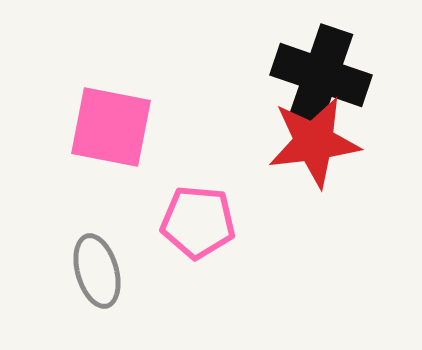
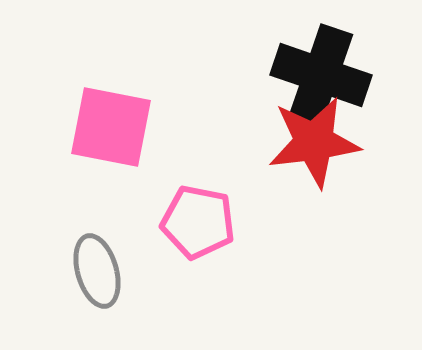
pink pentagon: rotated 6 degrees clockwise
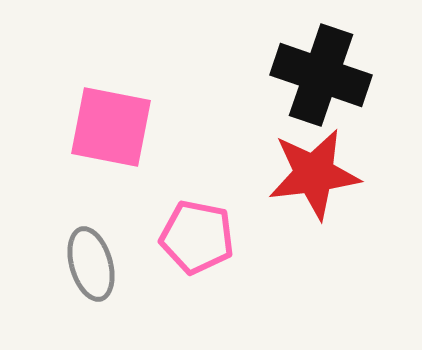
red star: moved 32 px down
pink pentagon: moved 1 px left, 15 px down
gray ellipse: moved 6 px left, 7 px up
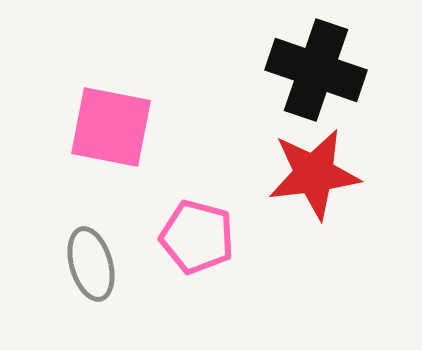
black cross: moved 5 px left, 5 px up
pink pentagon: rotated 4 degrees clockwise
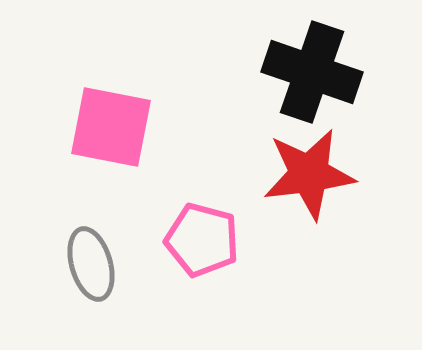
black cross: moved 4 px left, 2 px down
red star: moved 5 px left
pink pentagon: moved 5 px right, 3 px down
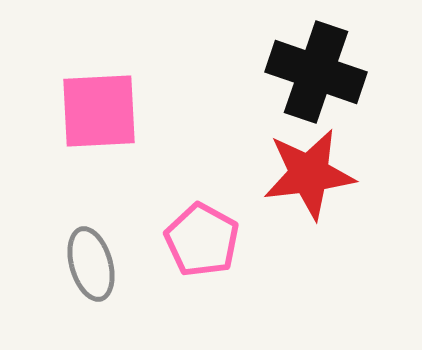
black cross: moved 4 px right
pink square: moved 12 px left, 16 px up; rotated 14 degrees counterclockwise
pink pentagon: rotated 14 degrees clockwise
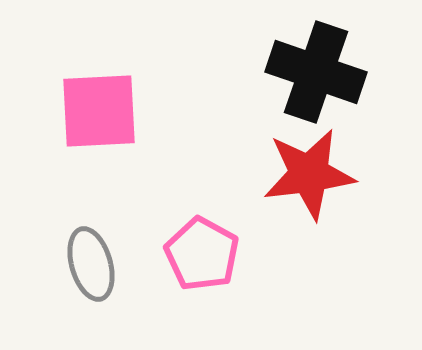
pink pentagon: moved 14 px down
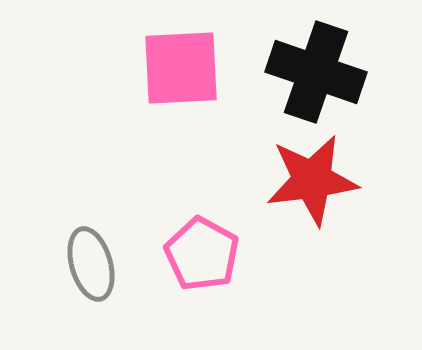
pink square: moved 82 px right, 43 px up
red star: moved 3 px right, 6 px down
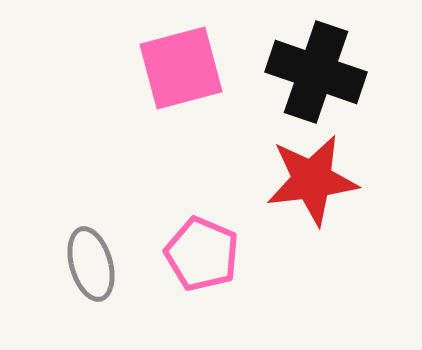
pink square: rotated 12 degrees counterclockwise
pink pentagon: rotated 6 degrees counterclockwise
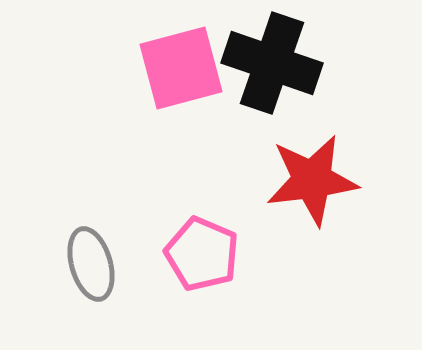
black cross: moved 44 px left, 9 px up
